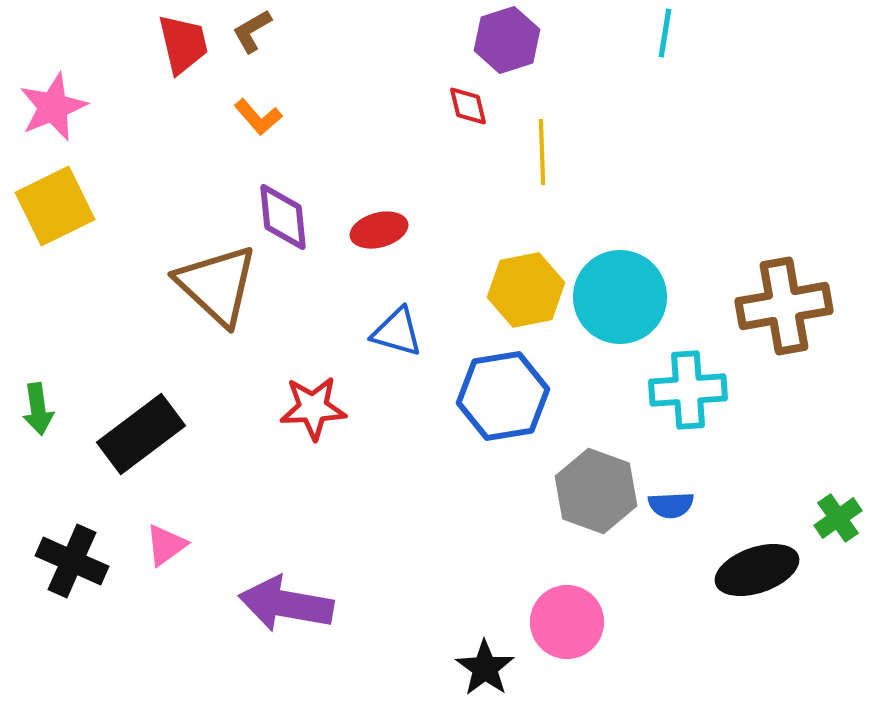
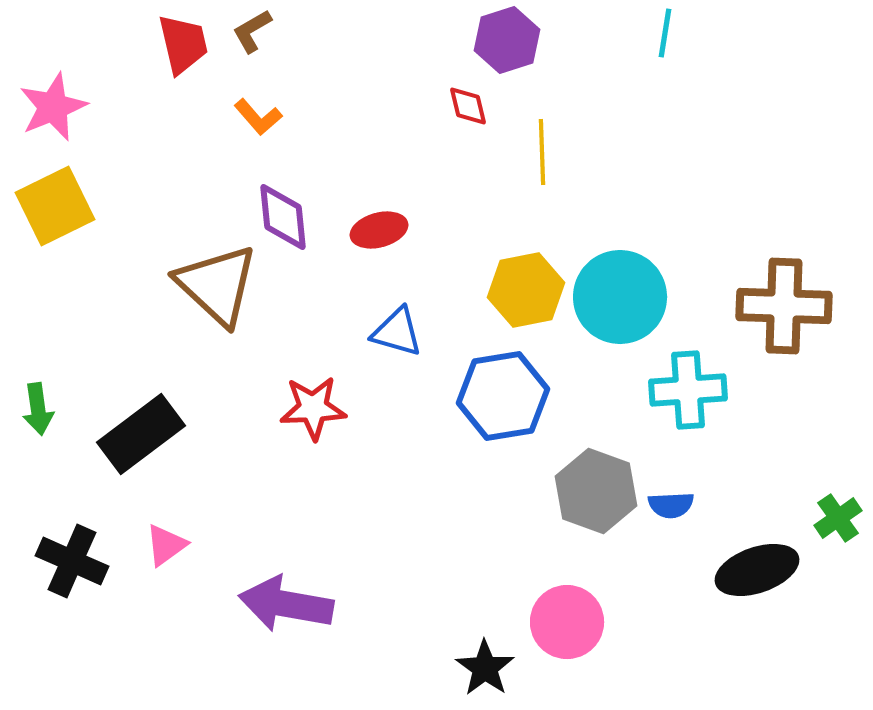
brown cross: rotated 12 degrees clockwise
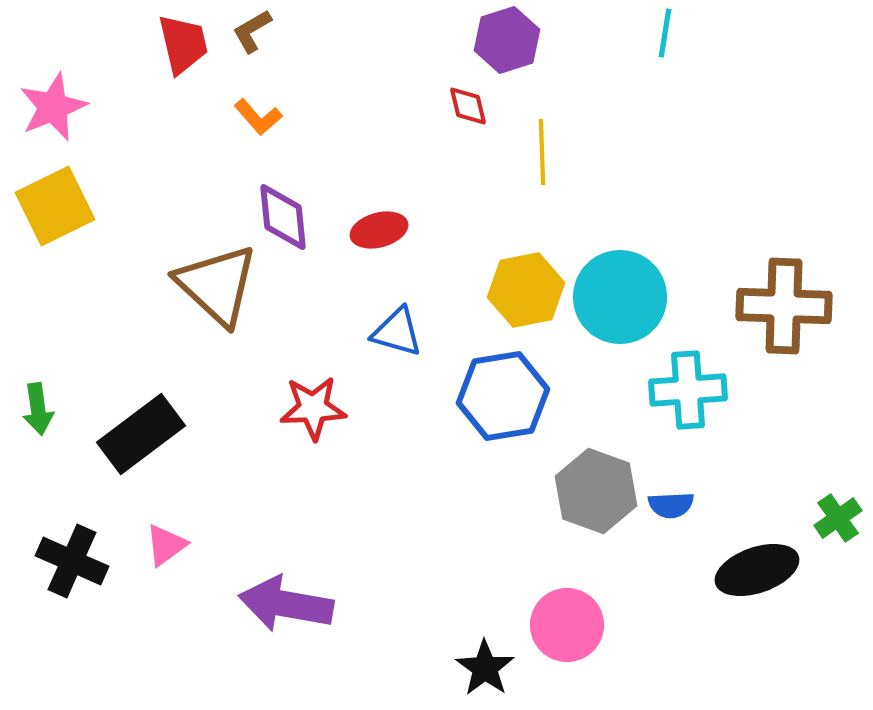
pink circle: moved 3 px down
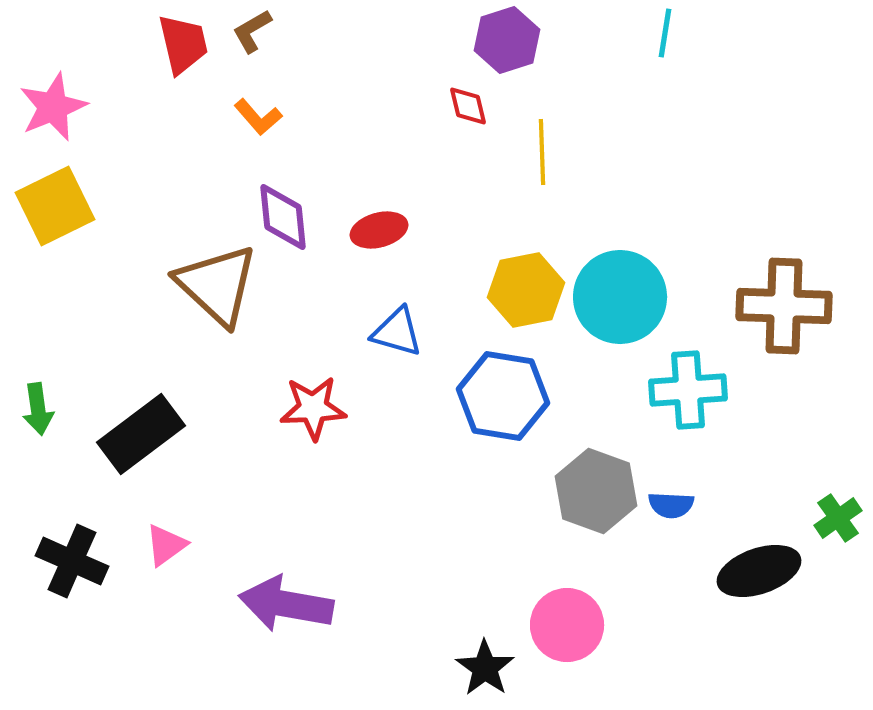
blue hexagon: rotated 18 degrees clockwise
blue semicircle: rotated 6 degrees clockwise
black ellipse: moved 2 px right, 1 px down
